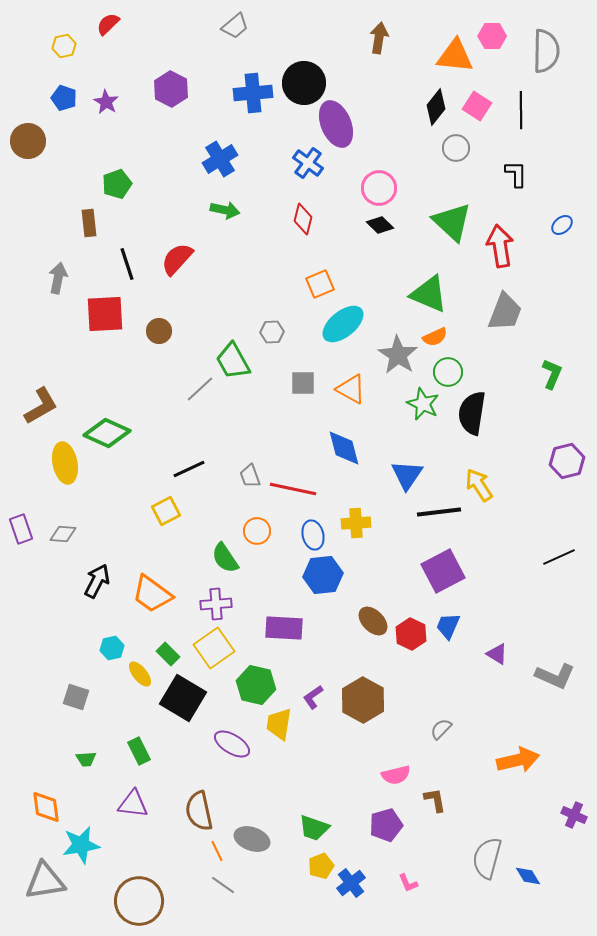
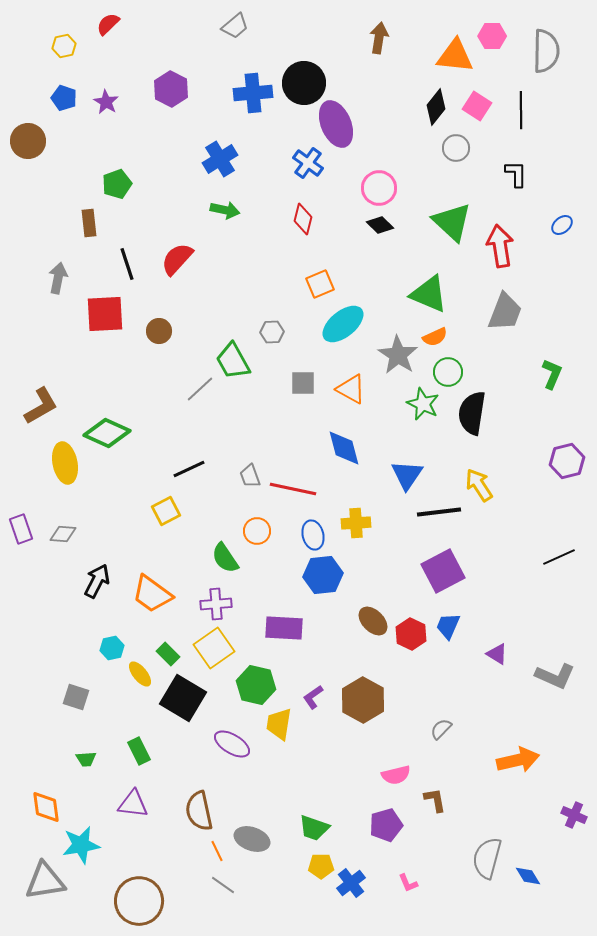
yellow pentagon at (321, 866): rotated 20 degrees clockwise
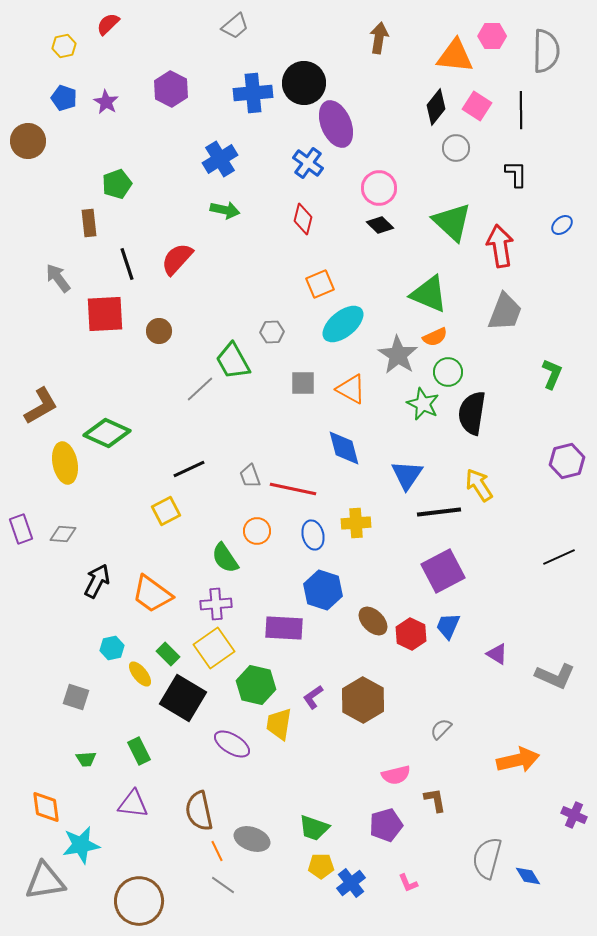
gray arrow at (58, 278): rotated 48 degrees counterclockwise
blue hexagon at (323, 575): moved 15 px down; rotated 24 degrees clockwise
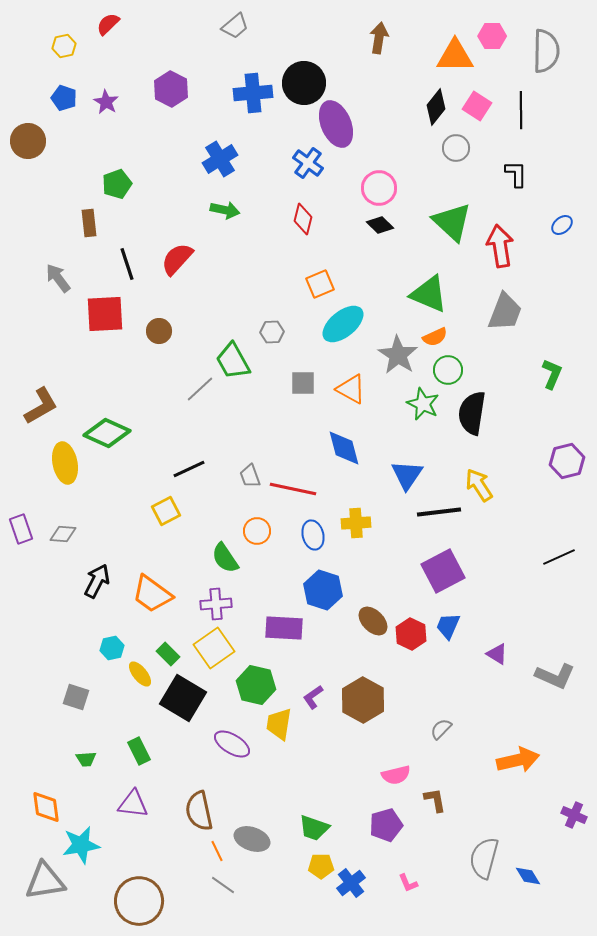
orange triangle at (455, 56): rotated 6 degrees counterclockwise
green circle at (448, 372): moved 2 px up
gray semicircle at (487, 858): moved 3 px left
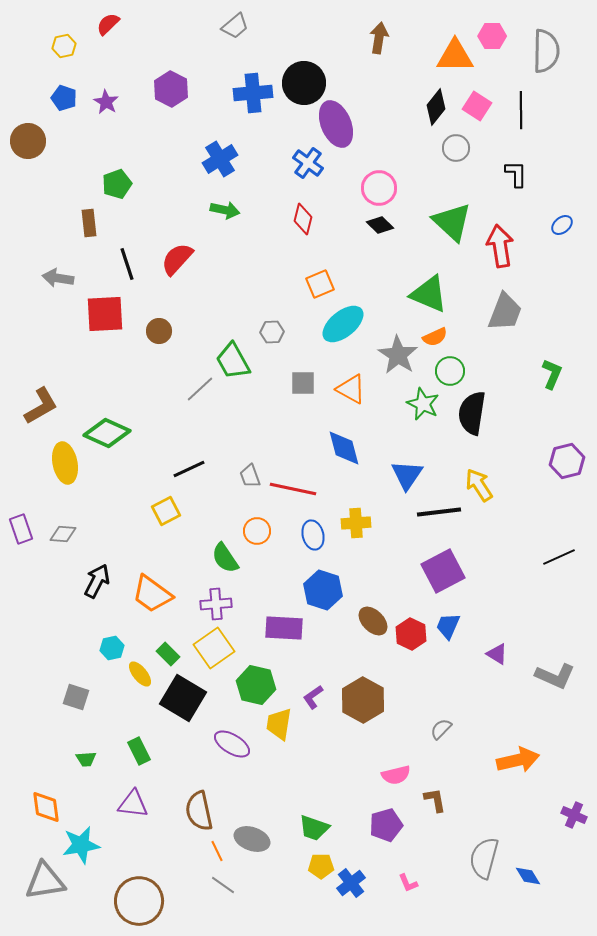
gray arrow at (58, 278): rotated 44 degrees counterclockwise
green circle at (448, 370): moved 2 px right, 1 px down
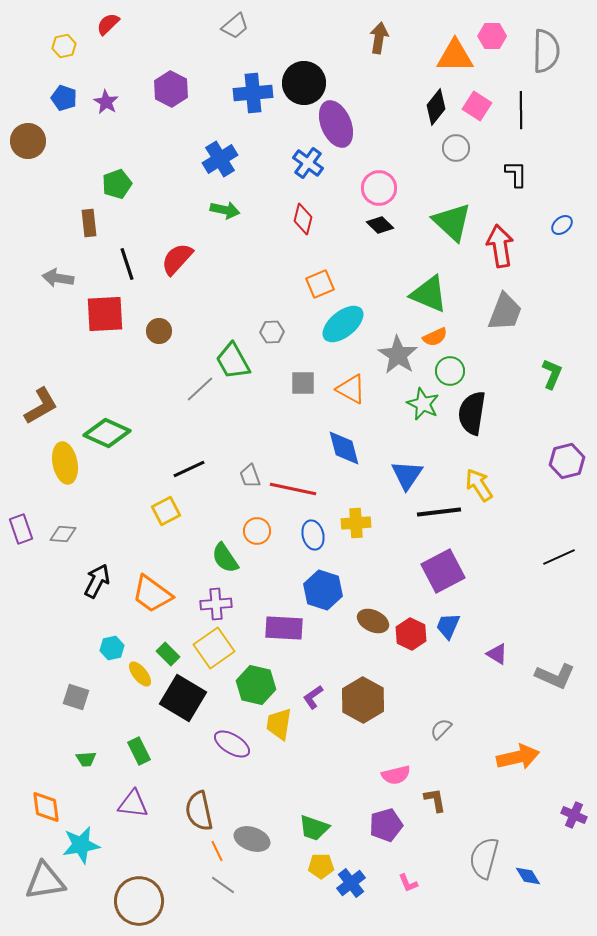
brown ellipse at (373, 621): rotated 20 degrees counterclockwise
orange arrow at (518, 760): moved 3 px up
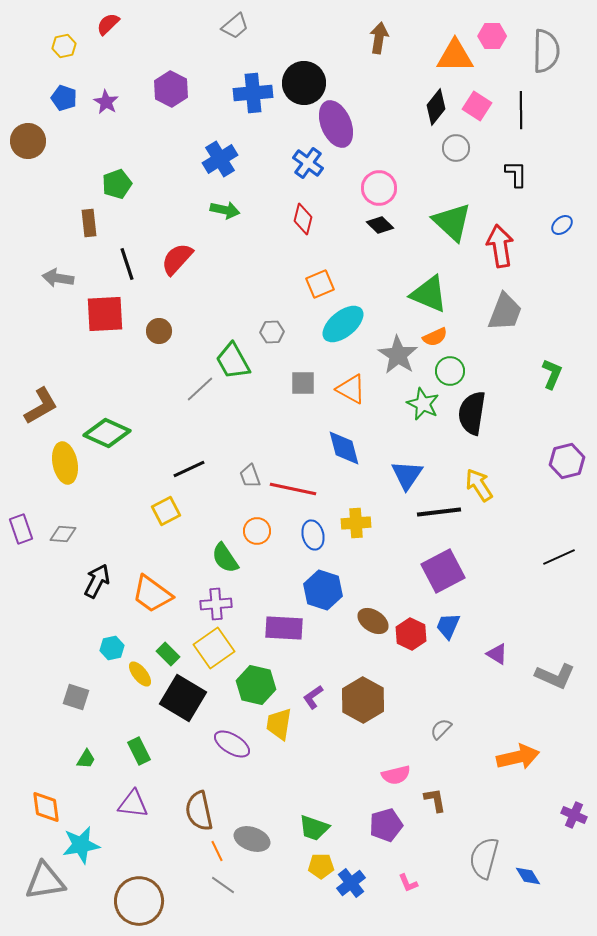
brown ellipse at (373, 621): rotated 8 degrees clockwise
green trapezoid at (86, 759): rotated 55 degrees counterclockwise
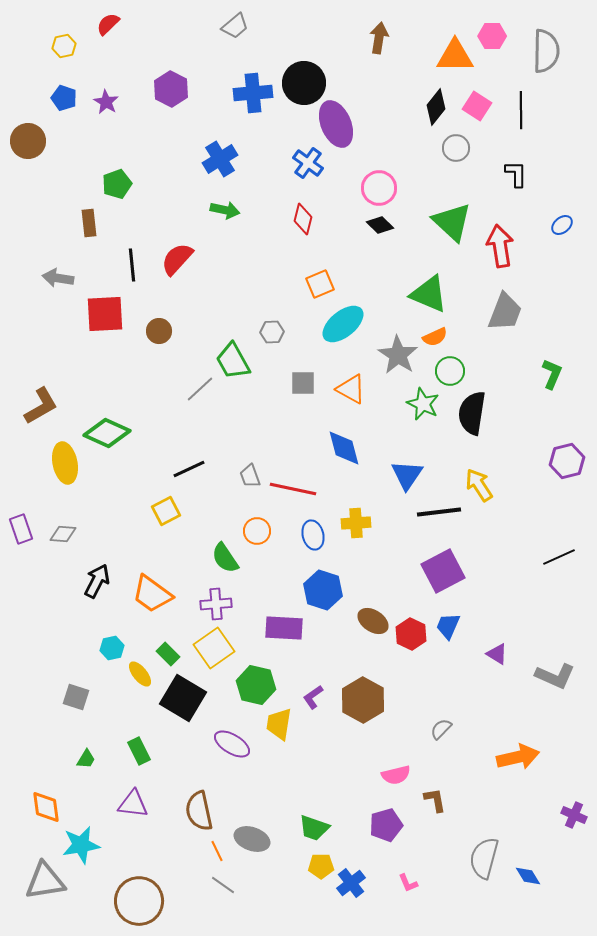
black line at (127, 264): moved 5 px right, 1 px down; rotated 12 degrees clockwise
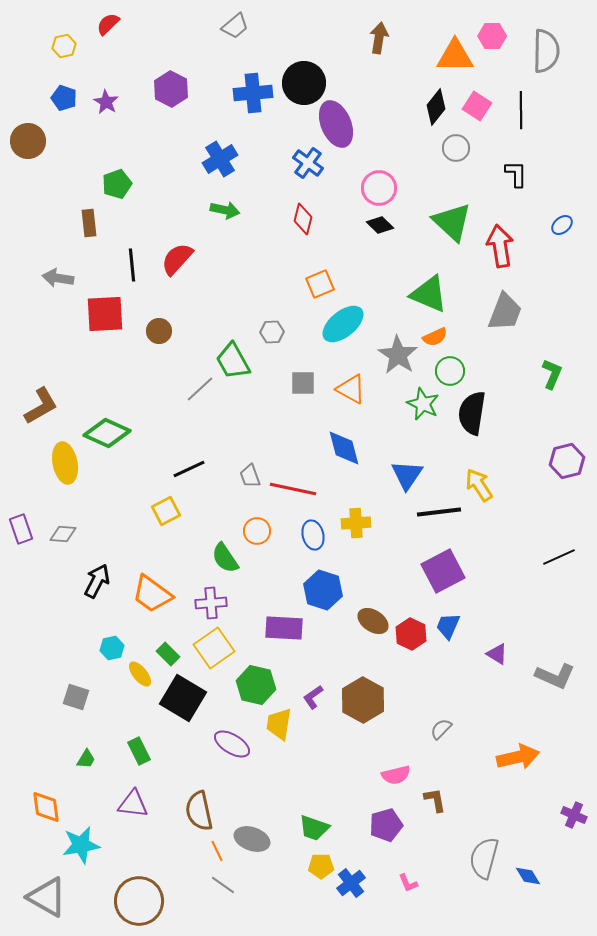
purple cross at (216, 604): moved 5 px left, 1 px up
gray triangle at (45, 881): moved 2 px right, 16 px down; rotated 39 degrees clockwise
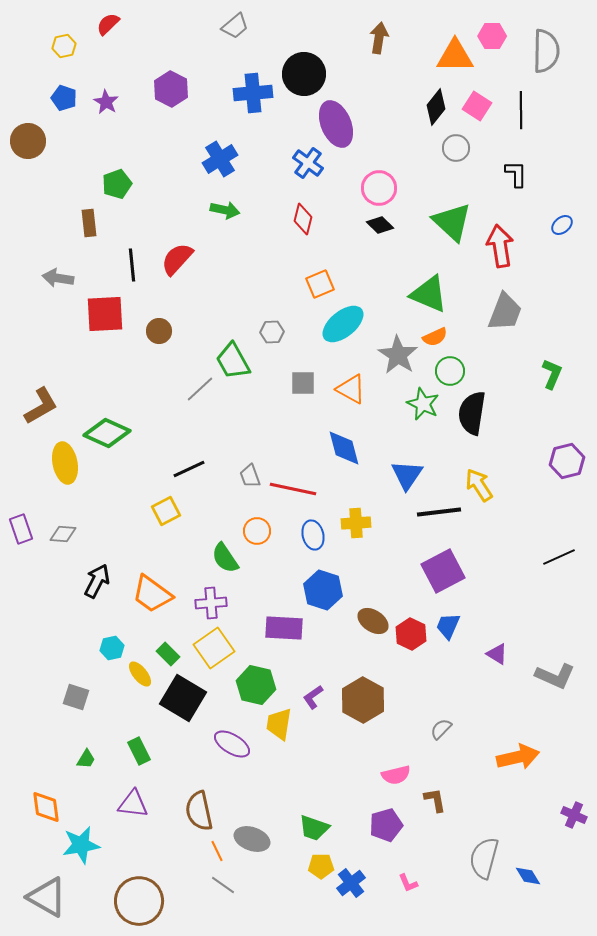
black circle at (304, 83): moved 9 px up
